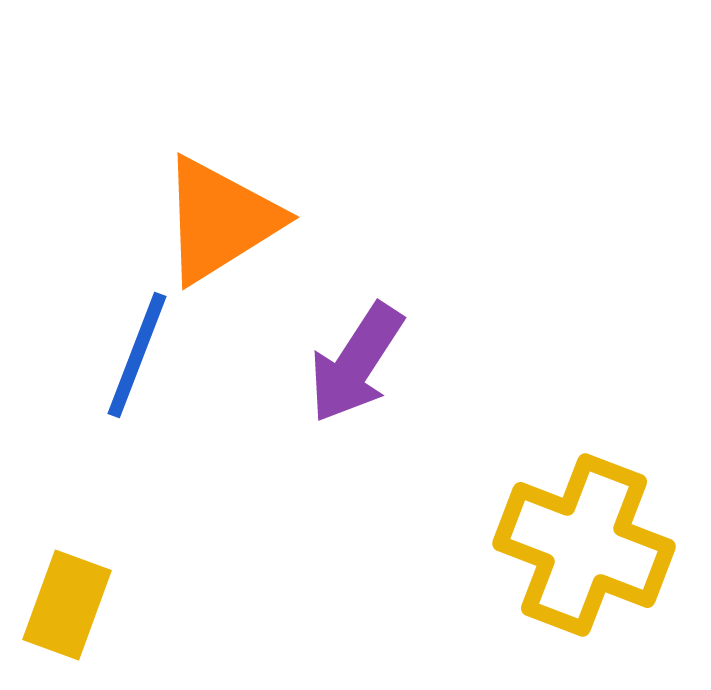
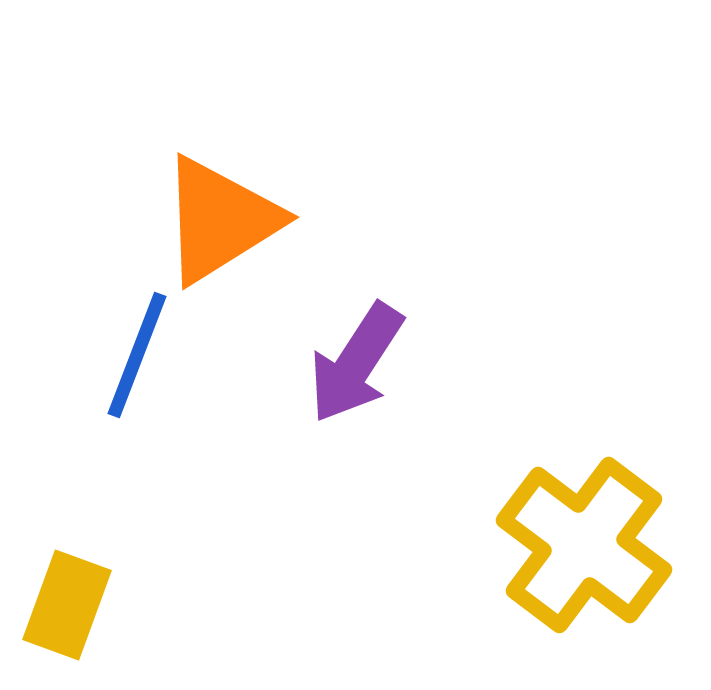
yellow cross: rotated 16 degrees clockwise
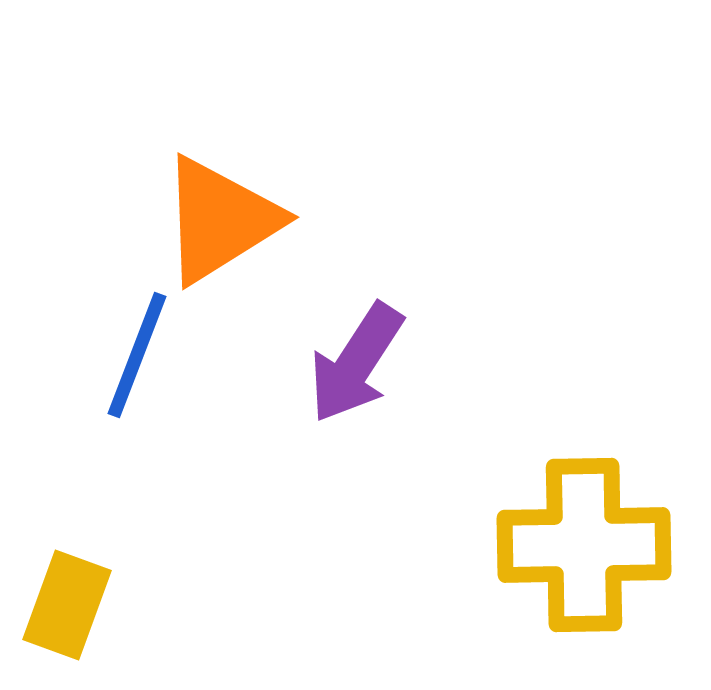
yellow cross: rotated 38 degrees counterclockwise
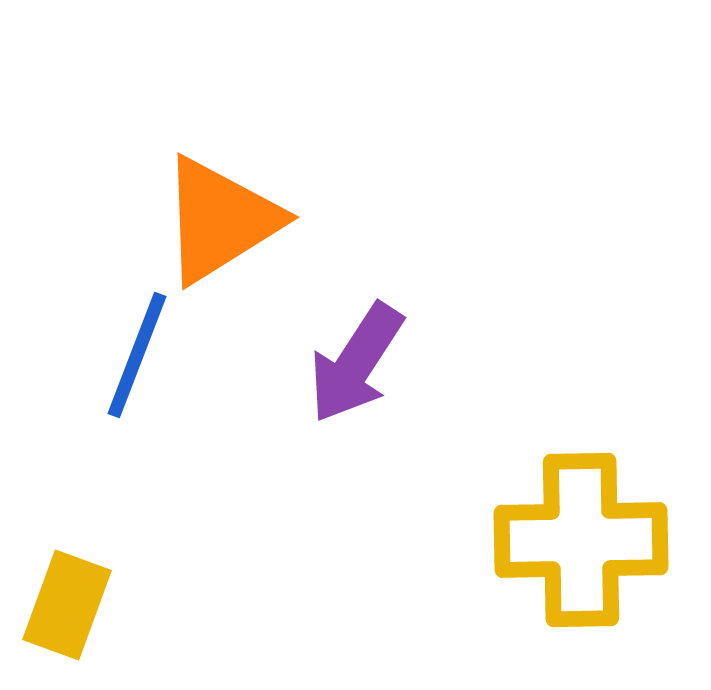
yellow cross: moved 3 px left, 5 px up
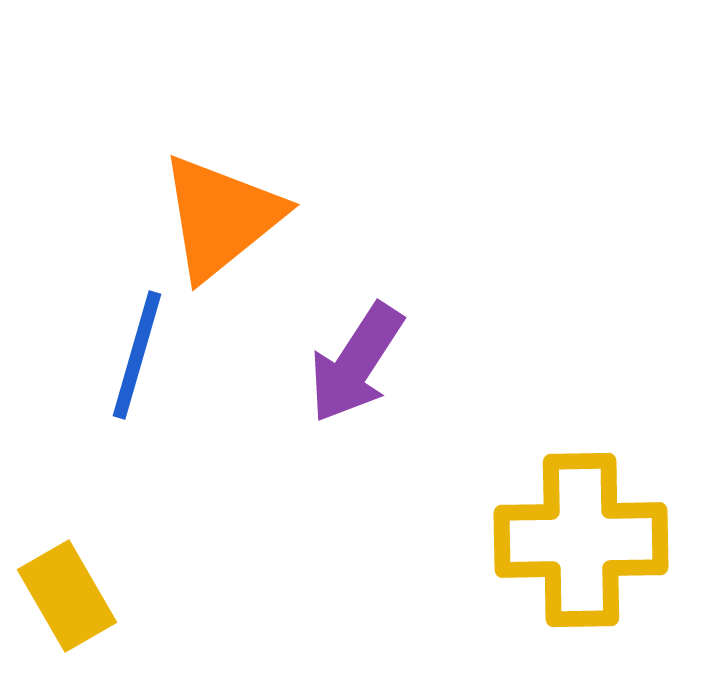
orange triangle: moved 1 px right, 3 px up; rotated 7 degrees counterclockwise
blue line: rotated 5 degrees counterclockwise
yellow rectangle: moved 9 px up; rotated 50 degrees counterclockwise
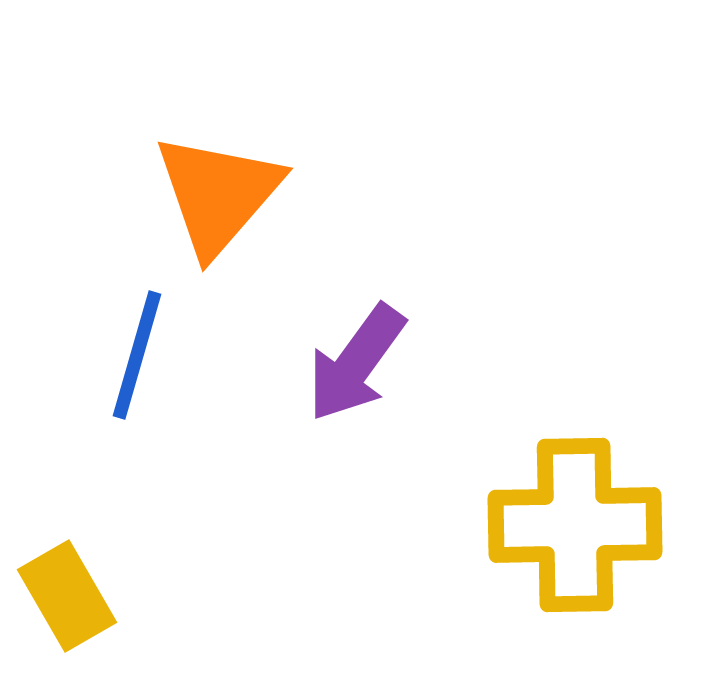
orange triangle: moved 3 px left, 23 px up; rotated 10 degrees counterclockwise
purple arrow: rotated 3 degrees clockwise
yellow cross: moved 6 px left, 15 px up
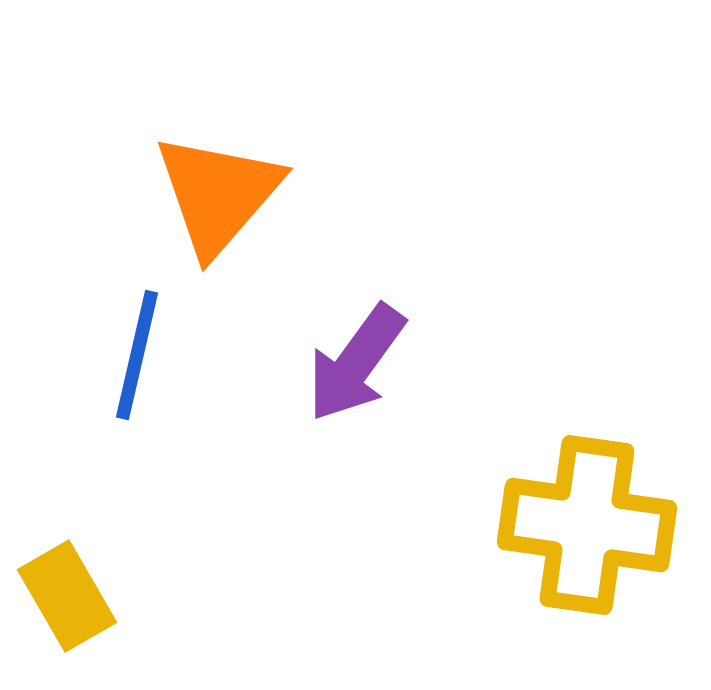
blue line: rotated 3 degrees counterclockwise
yellow cross: moved 12 px right; rotated 9 degrees clockwise
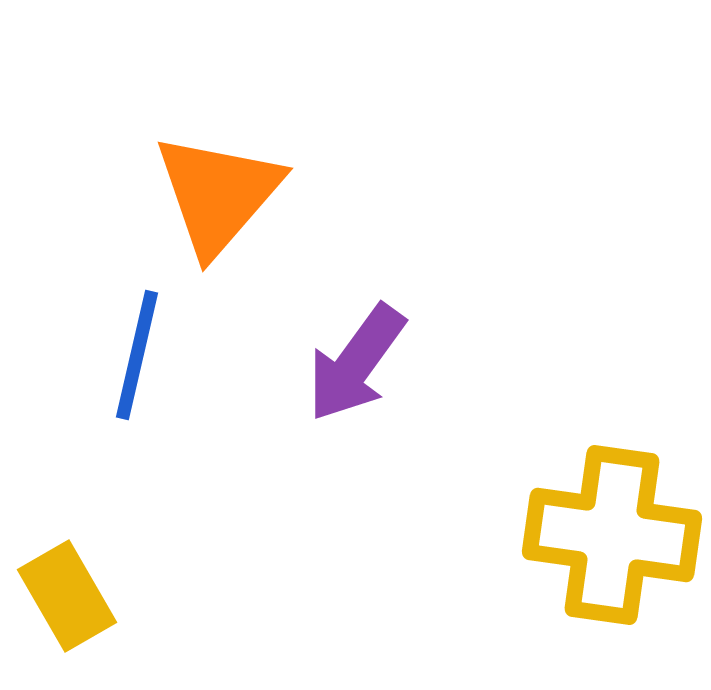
yellow cross: moved 25 px right, 10 px down
